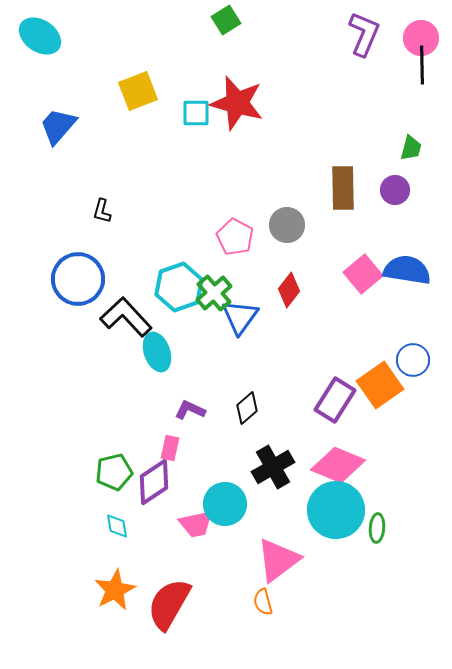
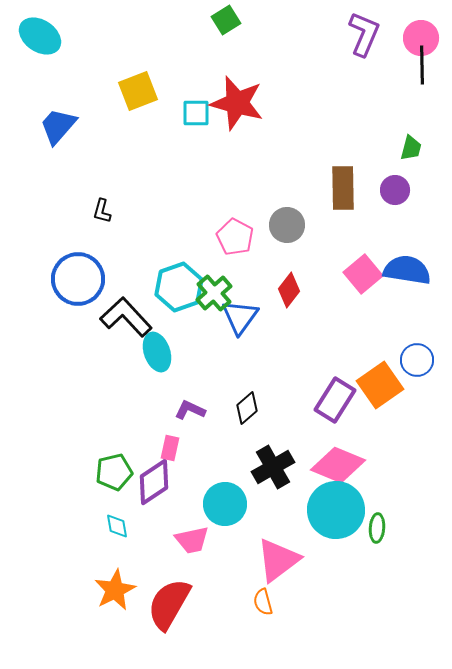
blue circle at (413, 360): moved 4 px right
pink trapezoid at (196, 524): moved 4 px left, 16 px down
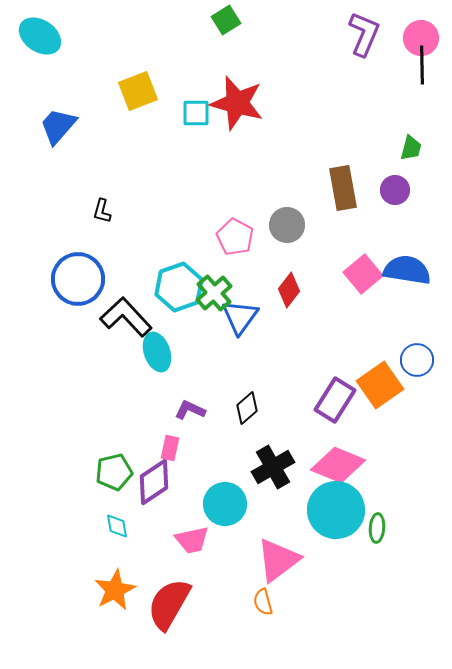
brown rectangle at (343, 188): rotated 9 degrees counterclockwise
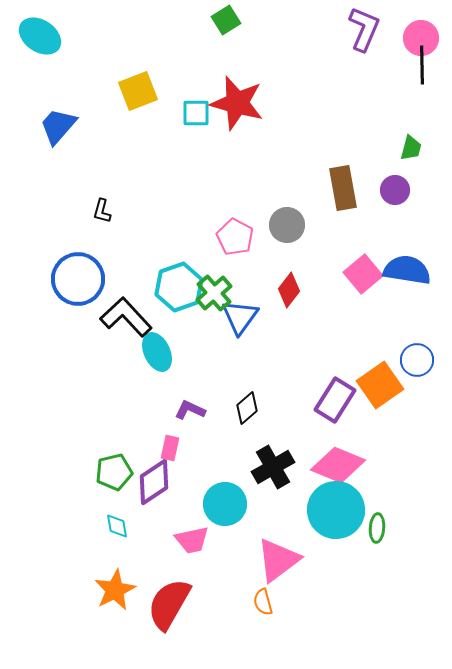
purple L-shape at (364, 34): moved 5 px up
cyan ellipse at (157, 352): rotated 6 degrees counterclockwise
